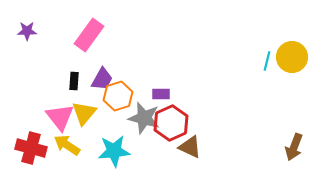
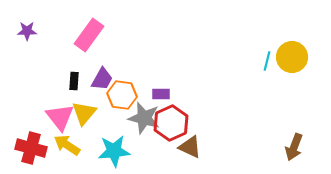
orange hexagon: moved 4 px right, 1 px up; rotated 24 degrees clockwise
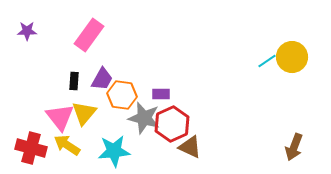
cyan line: rotated 42 degrees clockwise
red hexagon: moved 1 px right, 1 px down
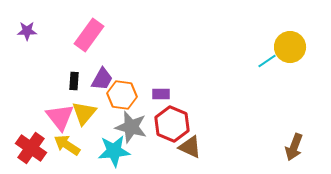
yellow circle: moved 2 px left, 10 px up
gray star: moved 13 px left, 9 px down
red hexagon: rotated 12 degrees counterclockwise
red cross: rotated 20 degrees clockwise
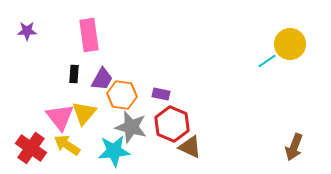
pink rectangle: rotated 44 degrees counterclockwise
yellow circle: moved 3 px up
black rectangle: moved 7 px up
purple rectangle: rotated 12 degrees clockwise
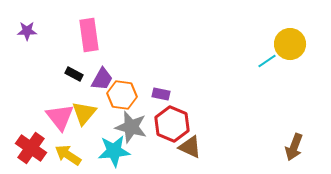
black rectangle: rotated 66 degrees counterclockwise
yellow arrow: moved 1 px right, 10 px down
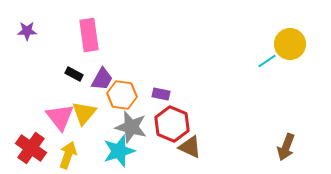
brown arrow: moved 8 px left
cyan star: moved 5 px right; rotated 12 degrees counterclockwise
yellow arrow: rotated 76 degrees clockwise
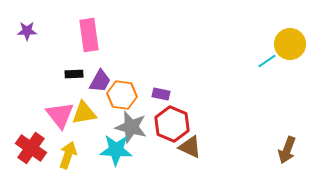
black rectangle: rotated 30 degrees counterclockwise
purple trapezoid: moved 2 px left, 2 px down
yellow triangle: rotated 40 degrees clockwise
pink triangle: moved 2 px up
brown arrow: moved 1 px right, 3 px down
cyan star: moved 3 px left, 1 px up; rotated 20 degrees clockwise
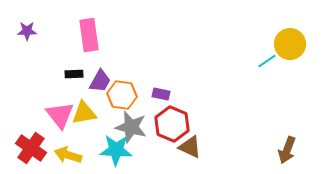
yellow arrow: rotated 92 degrees counterclockwise
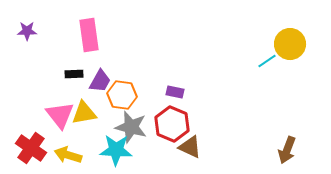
purple rectangle: moved 14 px right, 2 px up
